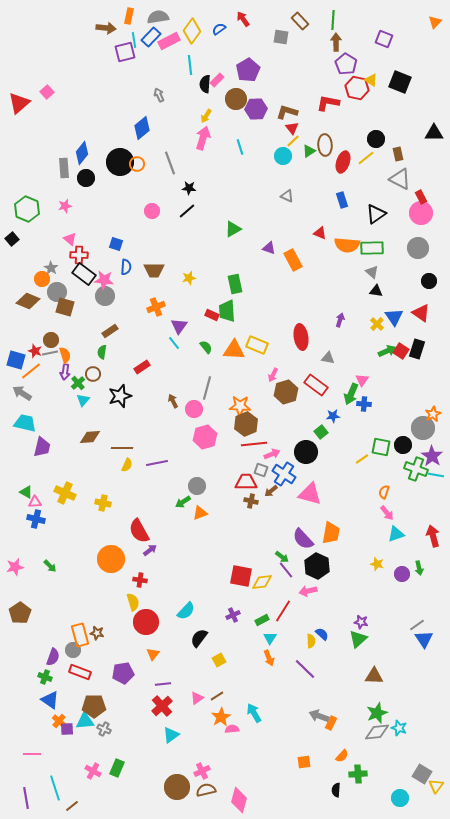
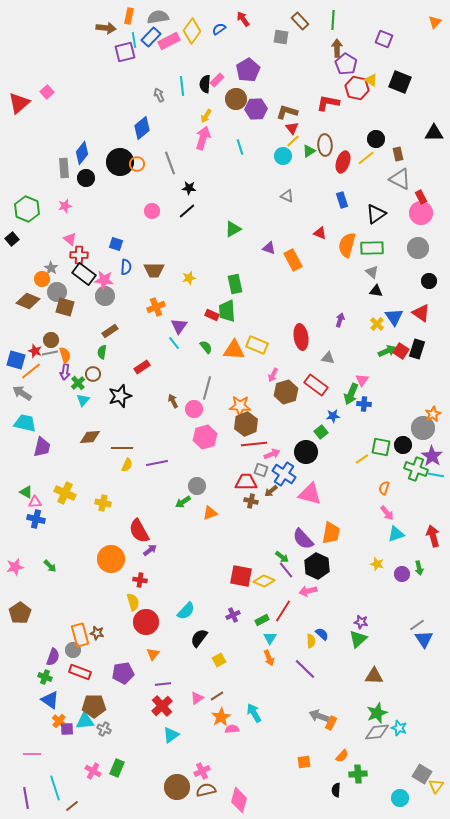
brown arrow at (336, 42): moved 1 px right, 6 px down
cyan line at (190, 65): moved 8 px left, 21 px down
orange semicircle at (347, 245): rotated 100 degrees clockwise
orange semicircle at (384, 492): moved 4 px up
orange triangle at (200, 513): moved 10 px right
yellow diamond at (262, 582): moved 2 px right, 1 px up; rotated 30 degrees clockwise
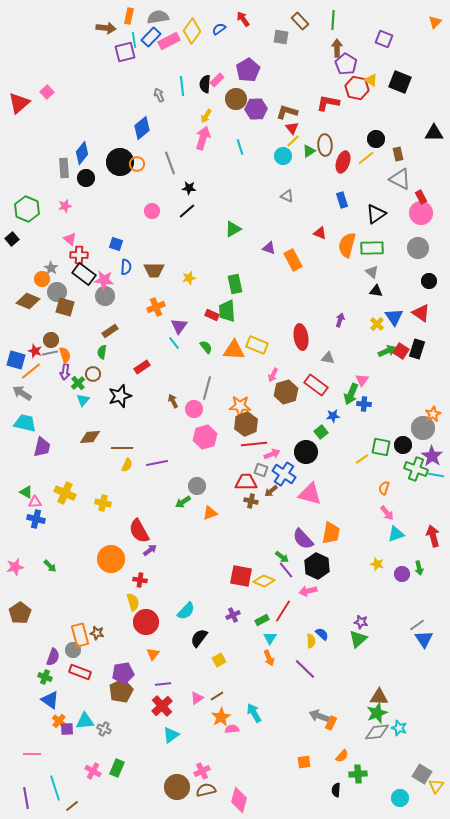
brown triangle at (374, 676): moved 5 px right, 21 px down
brown pentagon at (94, 706): moved 27 px right, 15 px up; rotated 25 degrees counterclockwise
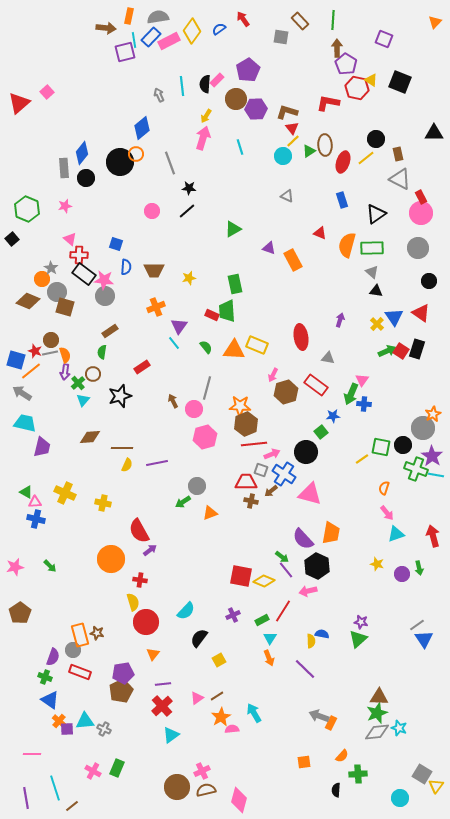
orange circle at (137, 164): moved 1 px left, 10 px up
blue semicircle at (322, 634): rotated 32 degrees counterclockwise
